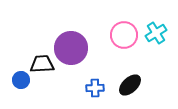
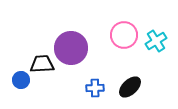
cyan cross: moved 8 px down
black ellipse: moved 2 px down
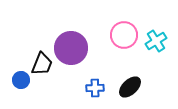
black trapezoid: rotated 115 degrees clockwise
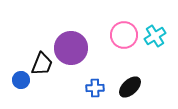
cyan cross: moved 1 px left, 5 px up
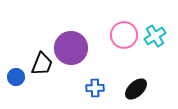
blue circle: moved 5 px left, 3 px up
black ellipse: moved 6 px right, 2 px down
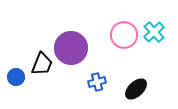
cyan cross: moved 1 px left, 4 px up; rotated 10 degrees counterclockwise
blue cross: moved 2 px right, 6 px up; rotated 12 degrees counterclockwise
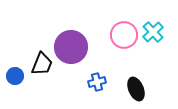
cyan cross: moved 1 px left
purple circle: moved 1 px up
blue circle: moved 1 px left, 1 px up
black ellipse: rotated 70 degrees counterclockwise
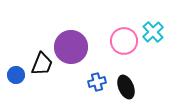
pink circle: moved 6 px down
blue circle: moved 1 px right, 1 px up
black ellipse: moved 10 px left, 2 px up
